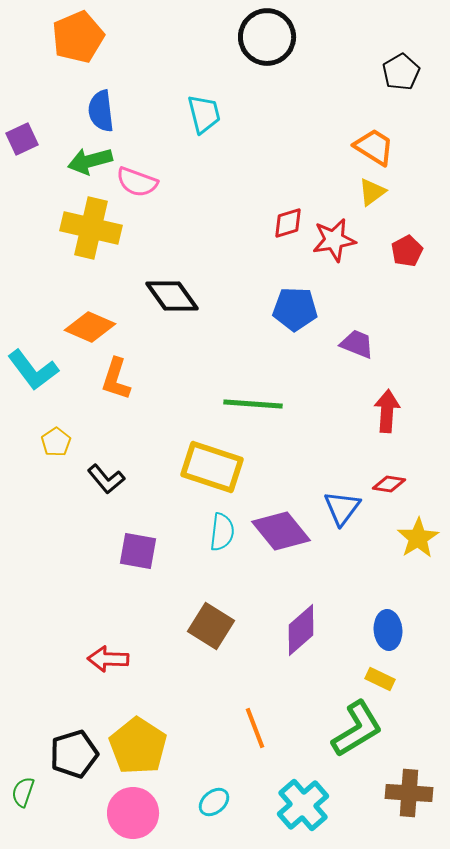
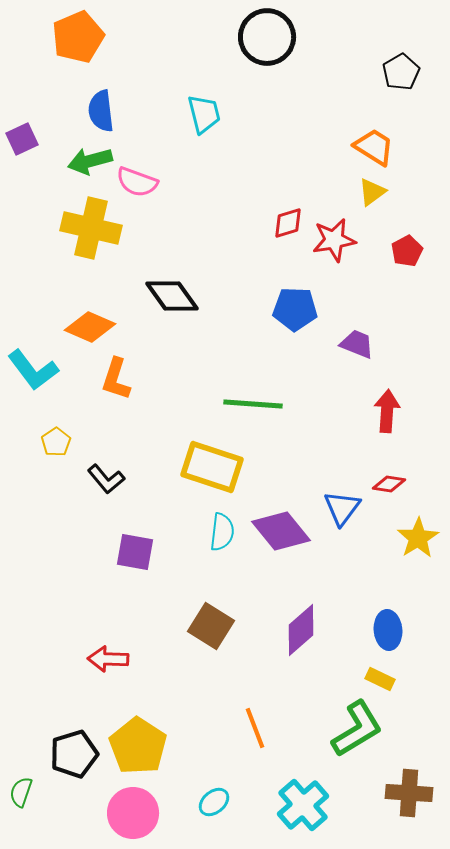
purple square at (138, 551): moved 3 px left, 1 px down
green semicircle at (23, 792): moved 2 px left
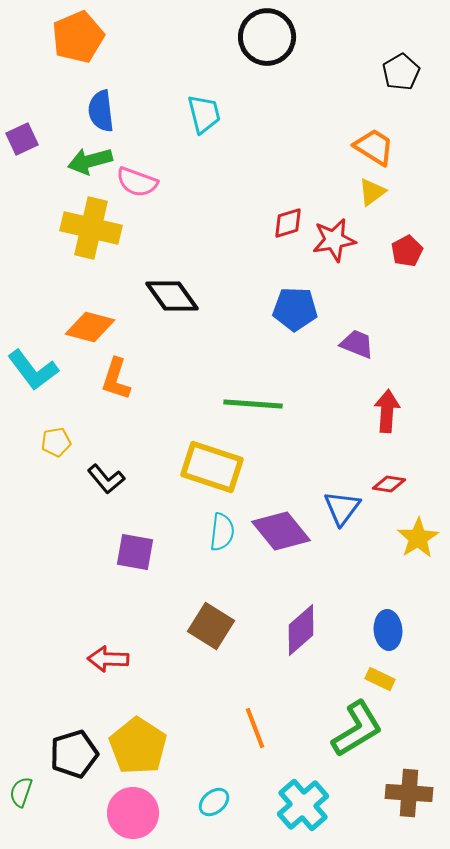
orange diamond at (90, 327): rotated 9 degrees counterclockwise
yellow pentagon at (56, 442): rotated 24 degrees clockwise
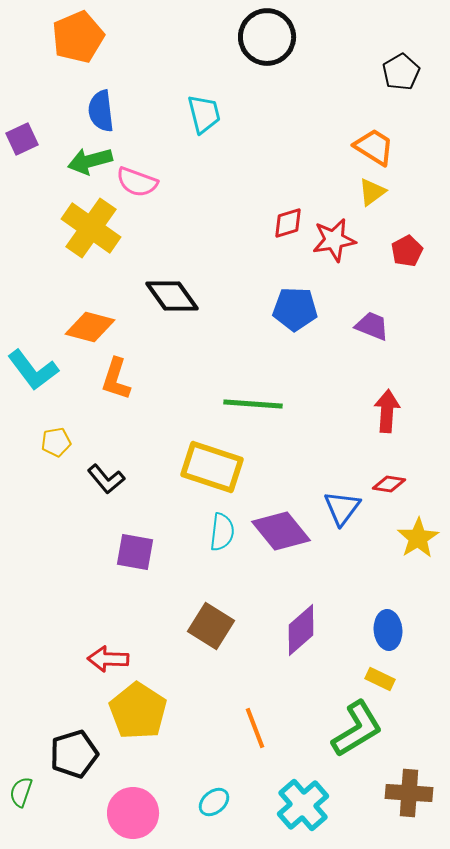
yellow cross at (91, 228): rotated 22 degrees clockwise
purple trapezoid at (357, 344): moved 15 px right, 18 px up
yellow pentagon at (138, 746): moved 35 px up
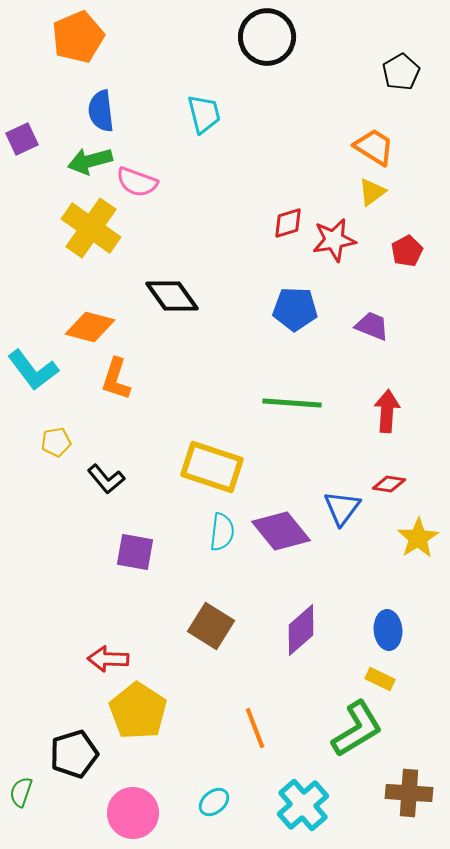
green line at (253, 404): moved 39 px right, 1 px up
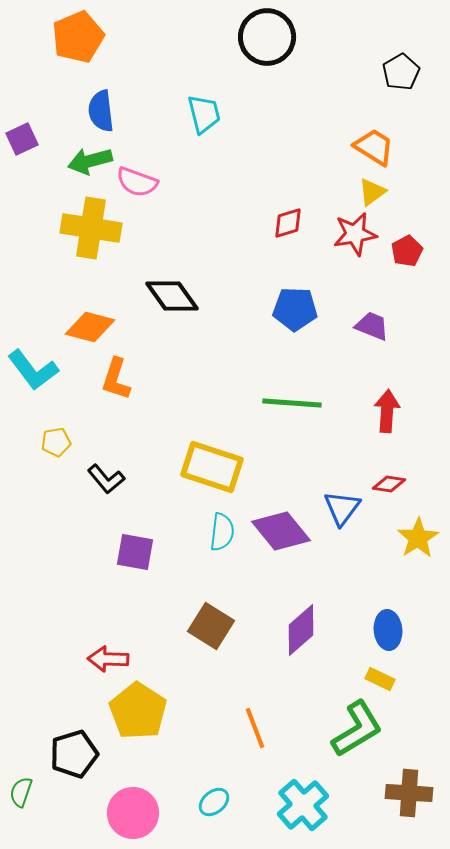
yellow cross at (91, 228): rotated 26 degrees counterclockwise
red star at (334, 240): moved 21 px right, 6 px up
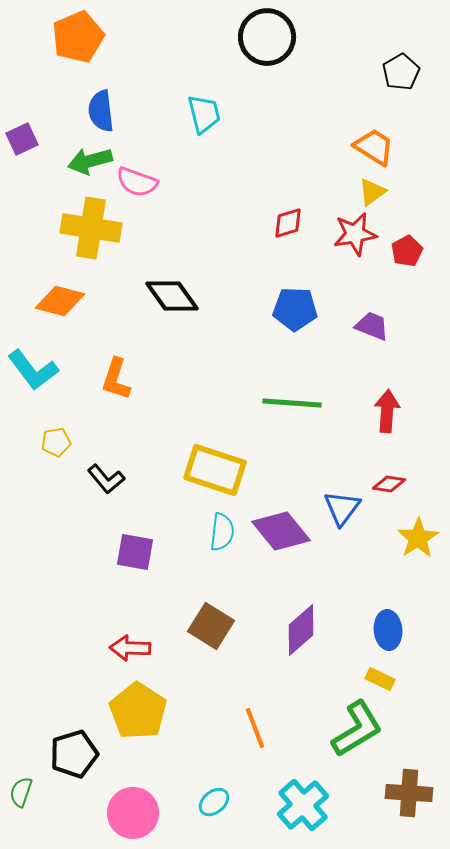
orange diamond at (90, 327): moved 30 px left, 26 px up
yellow rectangle at (212, 467): moved 3 px right, 3 px down
red arrow at (108, 659): moved 22 px right, 11 px up
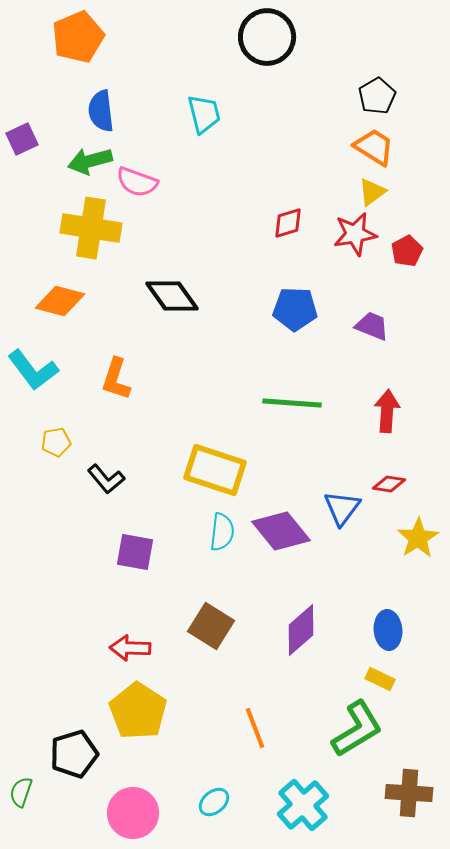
black pentagon at (401, 72): moved 24 px left, 24 px down
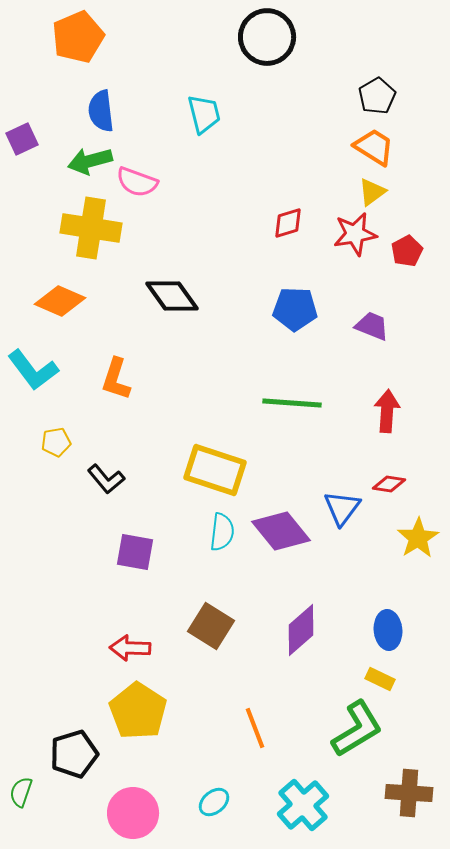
orange diamond at (60, 301): rotated 9 degrees clockwise
